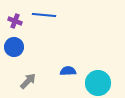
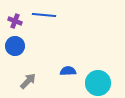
blue circle: moved 1 px right, 1 px up
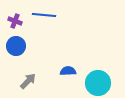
blue circle: moved 1 px right
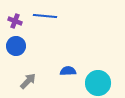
blue line: moved 1 px right, 1 px down
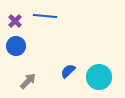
purple cross: rotated 24 degrees clockwise
blue semicircle: rotated 42 degrees counterclockwise
cyan circle: moved 1 px right, 6 px up
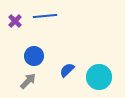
blue line: rotated 10 degrees counterclockwise
blue circle: moved 18 px right, 10 px down
blue semicircle: moved 1 px left, 1 px up
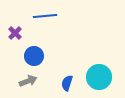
purple cross: moved 12 px down
blue semicircle: moved 13 px down; rotated 28 degrees counterclockwise
gray arrow: rotated 24 degrees clockwise
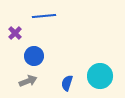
blue line: moved 1 px left
cyan circle: moved 1 px right, 1 px up
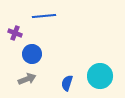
purple cross: rotated 24 degrees counterclockwise
blue circle: moved 2 px left, 2 px up
gray arrow: moved 1 px left, 2 px up
